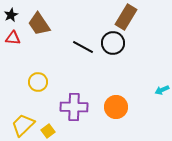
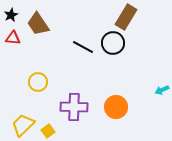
brown trapezoid: moved 1 px left
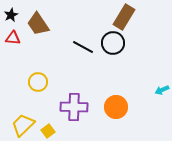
brown rectangle: moved 2 px left
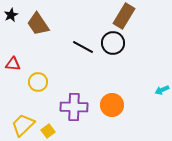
brown rectangle: moved 1 px up
red triangle: moved 26 px down
orange circle: moved 4 px left, 2 px up
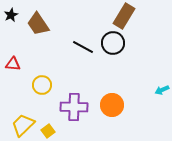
yellow circle: moved 4 px right, 3 px down
